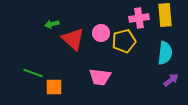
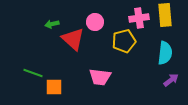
pink circle: moved 6 px left, 11 px up
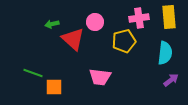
yellow rectangle: moved 4 px right, 2 px down
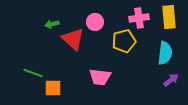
orange square: moved 1 px left, 1 px down
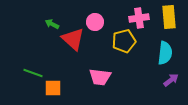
green arrow: rotated 40 degrees clockwise
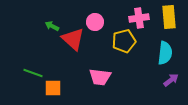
green arrow: moved 2 px down
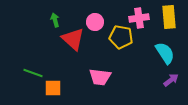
green arrow: moved 3 px right, 6 px up; rotated 48 degrees clockwise
yellow pentagon: moved 3 px left, 4 px up; rotated 25 degrees clockwise
cyan semicircle: rotated 40 degrees counterclockwise
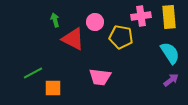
pink cross: moved 2 px right, 2 px up
red triangle: rotated 15 degrees counterclockwise
cyan semicircle: moved 5 px right
green line: rotated 48 degrees counterclockwise
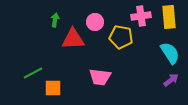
green arrow: rotated 24 degrees clockwise
red triangle: rotated 30 degrees counterclockwise
